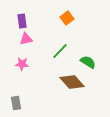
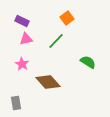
purple rectangle: rotated 56 degrees counterclockwise
green line: moved 4 px left, 10 px up
pink star: rotated 24 degrees clockwise
brown diamond: moved 24 px left
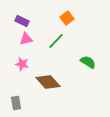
pink star: rotated 16 degrees counterclockwise
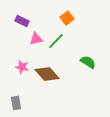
pink triangle: moved 10 px right
pink star: moved 3 px down
brown diamond: moved 1 px left, 8 px up
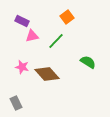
orange square: moved 1 px up
pink triangle: moved 4 px left, 3 px up
gray rectangle: rotated 16 degrees counterclockwise
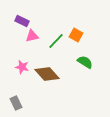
orange square: moved 9 px right, 18 px down; rotated 24 degrees counterclockwise
green semicircle: moved 3 px left
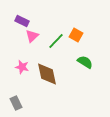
pink triangle: rotated 32 degrees counterclockwise
brown diamond: rotated 30 degrees clockwise
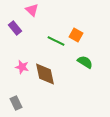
purple rectangle: moved 7 px left, 7 px down; rotated 24 degrees clockwise
pink triangle: moved 26 px up; rotated 32 degrees counterclockwise
green line: rotated 72 degrees clockwise
brown diamond: moved 2 px left
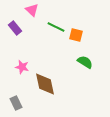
orange square: rotated 16 degrees counterclockwise
green line: moved 14 px up
brown diamond: moved 10 px down
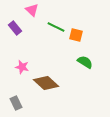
brown diamond: moved 1 px right, 1 px up; rotated 35 degrees counterclockwise
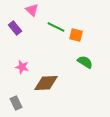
brown diamond: rotated 45 degrees counterclockwise
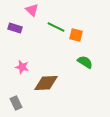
purple rectangle: rotated 32 degrees counterclockwise
